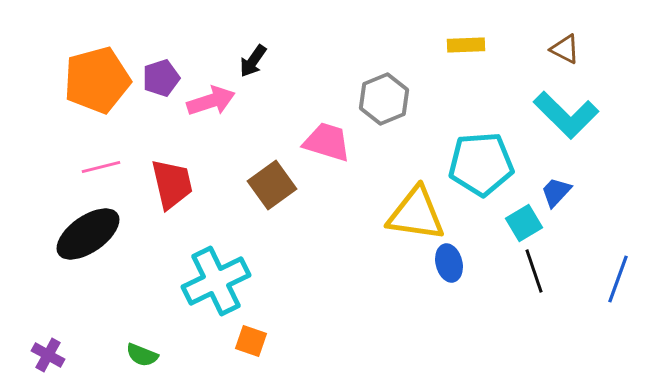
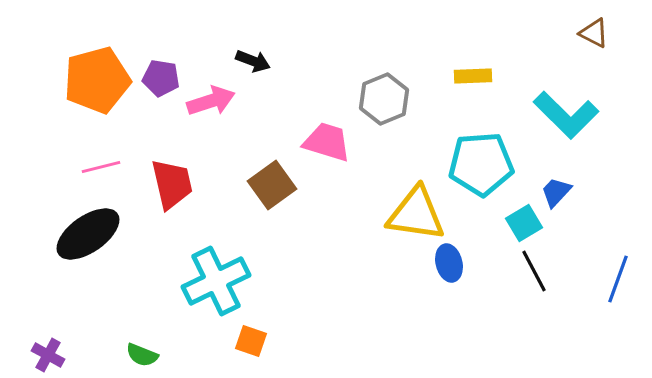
yellow rectangle: moved 7 px right, 31 px down
brown triangle: moved 29 px right, 16 px up
black arrow: rotated 104 degrees counterclockwise
purple pentagon: rotated 27 degrees clockwise
black line: rotated 9 degrees counterclockwise
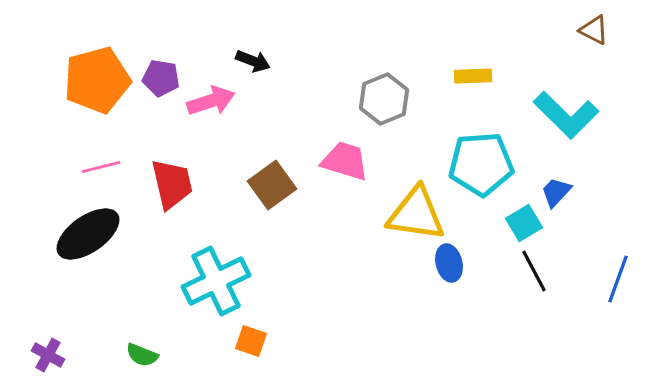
brown triangle: moved 3 px up
pink trapezoid: moved 18 px right, 19 px down
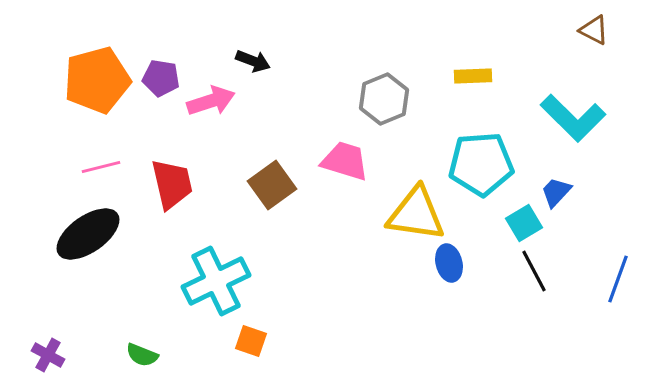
cyan L-shape: moved 7 px right, 3 px down
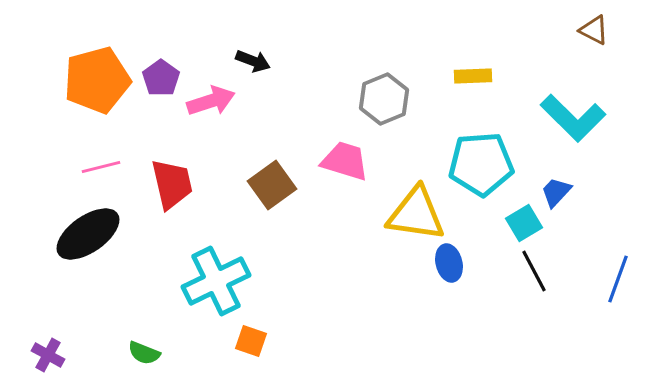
purple pentagon: rotated 27 degrees clockwise
green semicircle: moved 2 px right, 2 px up
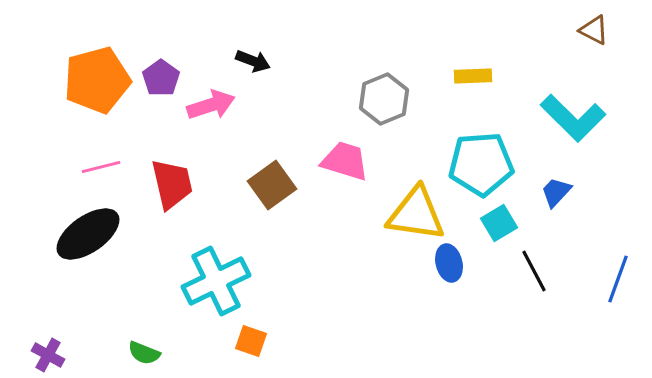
pink arrow: moved 4 px down
cyan square: moved 25 px left
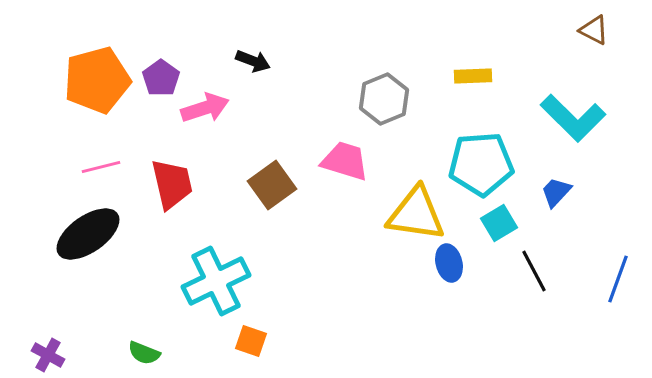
pink arrow: moved 6 px left, 3 px down
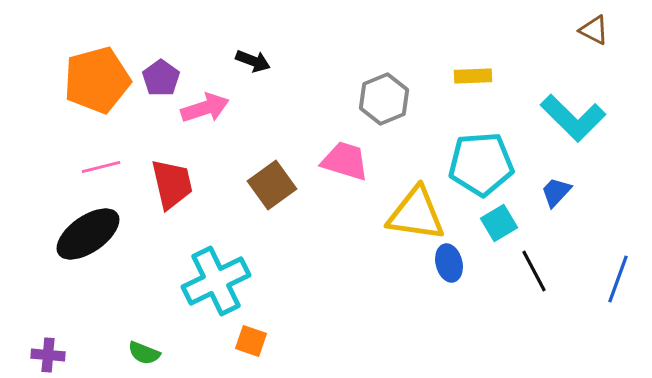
purple cross: rotated 24 degrees counterclockwise
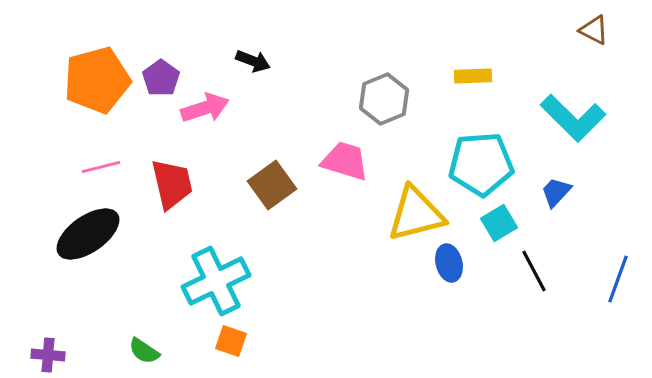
yellow triangle: rotated 22 degrees counterclockwise
orange square: moved 20 px left
green semicircle: moved 2 px up; rotated 12 degrees clockwise
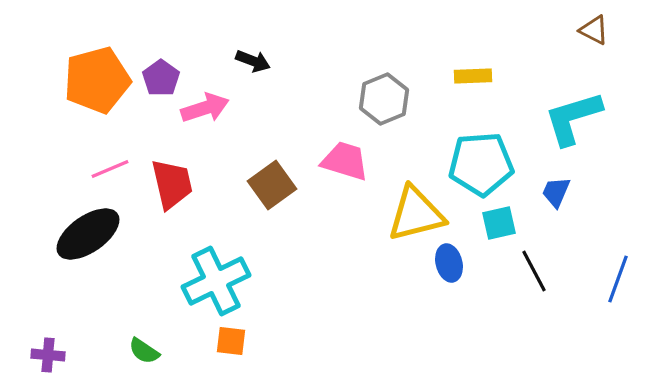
cyan L-shape: rotated 118 degrees clockwise
pink line: moved 9 px right, 2 px down; rotated 9 degrees counterclockwise
blue trapezoid: rotated 20 degrees counterclockwise
cyan square: rotated 18 degrees clockwise
orange square: rotated 12 degrees counterclockwise
